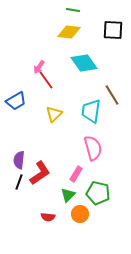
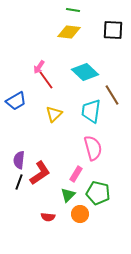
cyan diamond: moved 1 px right, 9 px down; rotated 12 degrees counterclockwise
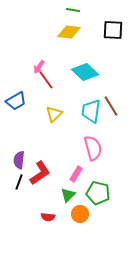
brown line: moved 1 px left, 11 px down
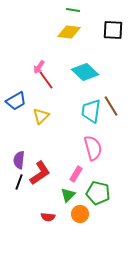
yellow triangle: moved 13 px left, 2 px down
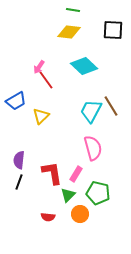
cyan diamond: moved 1 px left, 6 px up
cyan trapezoid: rotated 20 degrees clockwise
red L-shape: moved 12 px right; rotated 65 degrees counterclockwise
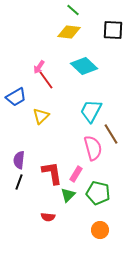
green line: rotated 32 degrees clockwise
blue trapezoid: moved 4 px up
brown line: moved 28 px down
orange circle: moved 20 px right, 16 px down
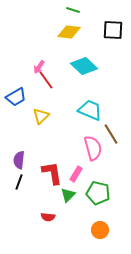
green line: rotated 24 degrees counterclockwise
cyan trapezoid: moved 1 px left, 1 px up; rotated 85 degrees clockwise
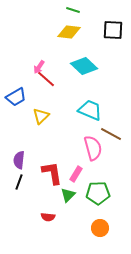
red line: moved 1 px up; rotated 12 degrees counterclockwise
brown line: rotated 30 degrees counterclockwise
green pentagon: rotated 15 degrees counterclockwise
orange circle: moved 2 px up
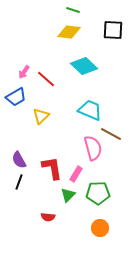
pink arrow: moved 15 px left, 5 px down
purple semicircle: rotated 36 degrees counterclockwise
red L-shape: moved 5 px up
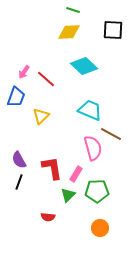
yellow diamond: rotated 10 degrees counterclockwise
blue trapezoid: rotated 40 degrees counterclockwise
green pentagon: moved 1 px left, 2 px up
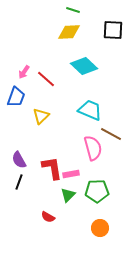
pink rectangle: moved 5 px left; rotated 49 degrees clockwise
red semicircle: rotated 24 degrees clockwise
